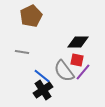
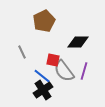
brown pentagon: moved 13 px right, 5 px down
gray line: rotated 56 degrees clockwise
red square: moved 24 px left
purple line: moved 1 px right, 1 px up; rotated 24 degrees counterclockwise
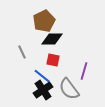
black diamond: moved 26 px left, 3 px up
gray semicircle: moved 5 px right, 18 px down
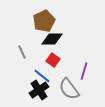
red square: rotated 24 degrees clockwise
black cross: moved 4 px left
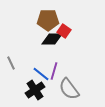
brown pentagon: moved 4 px right, 1 px up; rotated 25 degrees clockwise
gray line: moved 11 px left, 11 px down
red square: moved 11 px right, 29 px up
purple line: moved 30 px left
blue line: moved 1 px left, 2 px up
black cross: moved 4 px left
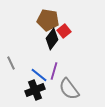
brown pentagon: rotated 10 degrees clockwise
red square: rotated 16 degrees clockwise
black diamond: rotated 55 degrees counterclockwise
blue line: moved 2 px left, 1 px down
black cross: rotated 12 degrees clockwise
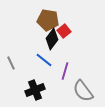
purple line: moved 11 px right
blue line: moved 5 px right, 15 px up
gray semicircle: moved 14 px right, 2 px down
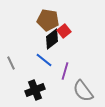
black diamond: rotated 15 degrees clockwise
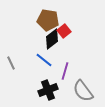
black cross: moved 13 px right
